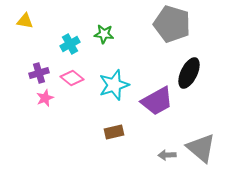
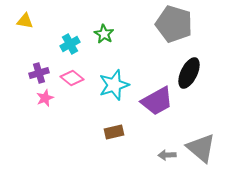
gray pentagon: moved 2 px right
green star: rotated 24 degrees clockwise
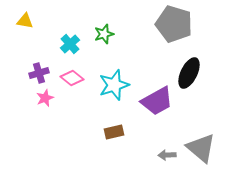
green star: rotated 24 degrees clockwise
cyan cross: rotated 12 degrees counterclockwise
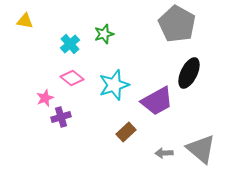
gray pentagon: moved 3 px right; rotated 12 degrees clockwise
purple cross: moved 22 px right, 44 px down
brown rectangle: moved 12 px right; rotated 30 degrees counterclockwise
gray triangle: moved 1 px down
gray arrow: moved 3 px left, 2 px up
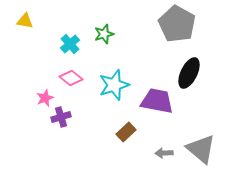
pink diamond: moved 1 px left
purple trapezoid: rotated 140 degrees counterclockwise
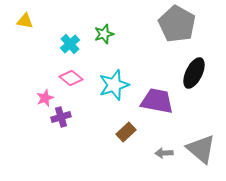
black ellipse: moved 5 px right
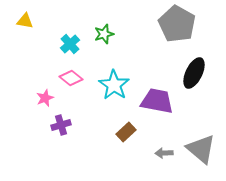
cyan star: rotated 20 degrees counterclockwise
purple cross: moved 8 px down
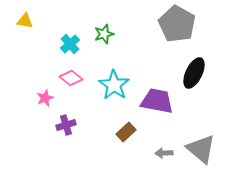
purple cross: moved 5 px right
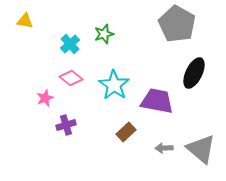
gray arrow: moved 5 px up
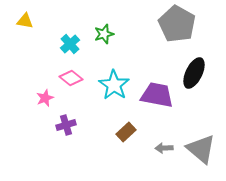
purple trapezoid: moved 6 px up
